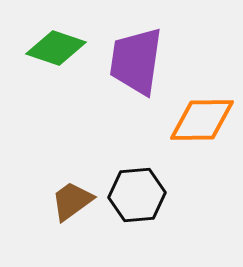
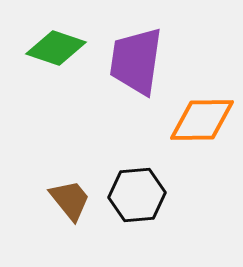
brown trapezoid: moved 2 px left, 1 px up; rotated 87 degrees clockwise
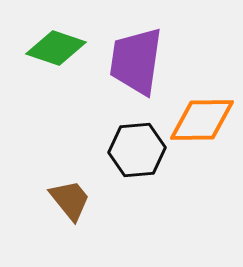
black hexagon: moved 45 px up
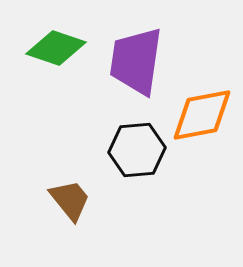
orange diamond: moved 5 px up; rotated 10 degrees counterclockwise
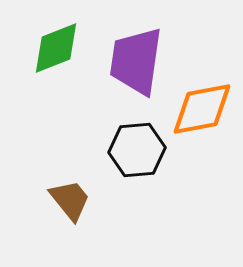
green diamond: rotated 40 degrees counterclockwise
orange diamond: moved 6 px up
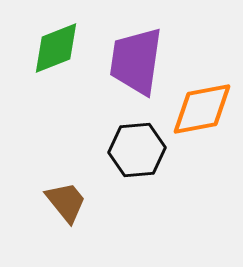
brown trapezoid: moved 4 px left, 2 px down
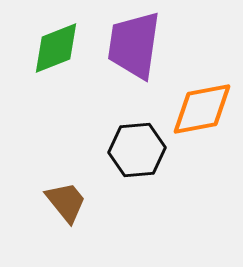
purple trapezoid: moved 2 px left, 16 px up
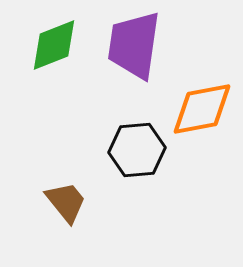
green diamond: moved 2 px left, 3 px up
